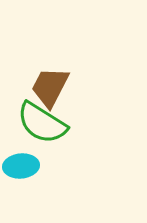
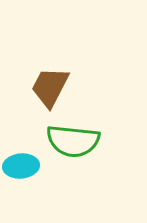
green semicircle: moved 31 px right, 18 px down; rotated 26 degrees counterclockwise
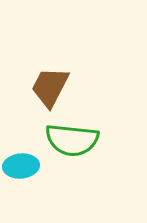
green semicircle: moved 1 px left, 1 px up
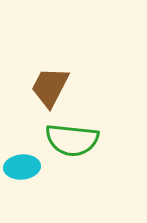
cyan ellipse: moved 1 px right, 1 px down
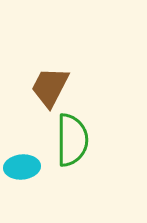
green semicircle: rotated 96 degrees counterclockwise
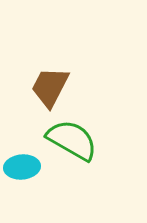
green semicircle: rotated 60 degrees counterclockwise
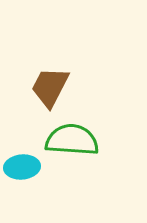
green semicircle: rotated 26 degrees counterclockwise
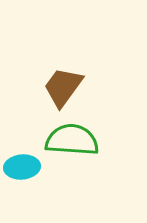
brown trapezoid: moved 13 px right; rotated 9 degrees clockwise
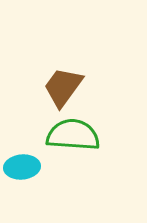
green semicircle: moved 1 px right, 5 px up
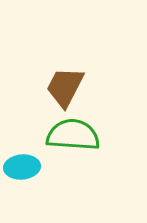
brown trapezoid: moved 2 px right; rotated 9 degrees counterclockwise
